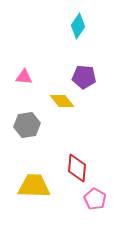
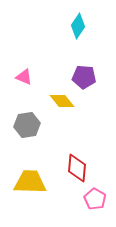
pink triangle: rotated 18 degrees clockwise
yellow trapezoid: moved 4 px left, 4 px up
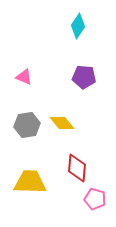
yellow diamond: moved 22 px down
pink pentagon: rotated 15 degrees counterclockwise
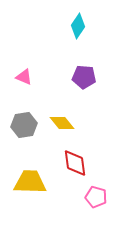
gray hexagon: moved 3 px left
red diamond: moved 2 px left, 5 px up; rotated 12 degrees counterclockwise
pink pentagon: moved 1 px right, 2 px up
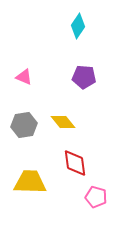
yellow diamond: moved 1 px right, 1 px up
